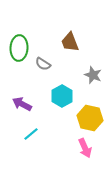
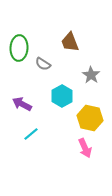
gray star: moved 2 px left; rotated 12 degrees clockwise
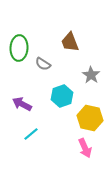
cyan hexagon: rotated 10 degrees clockwise
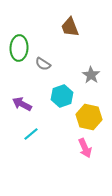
brown trapezoid: moved 15 px up
yellow hexagon: moved 1 px left, 1 px up
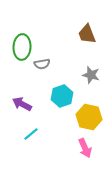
brown trapezoid: moved 17 px right, 7 px down
green ellipse: moved 3 px right, 1 px up
gray semicircle: moved 1 px left; rotated 42 degrees counterclockwise
gray star: rotated 18 degrees counterclockwise
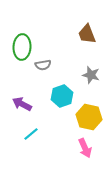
gray semicircle: moved 1 px right, 1 px down
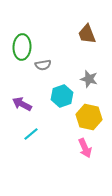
gray star: moved 2 px left, 4 px down
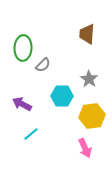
brown trapezoid: rotated 25 degrees clockwise
green ellipse: moved 1 px right, 1 px down
gray semicircle: rotated 35 degrees counterclockwise
gray star: rotated 18 degrees clockwise
cyan hexagon: rotated 20 degrees clockwise
yellow hexagon: moved 3 px right, 1 px up; rotated 20 degrees counterclockwise
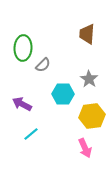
cyan hexagon: moved 1 px right, 2 px up
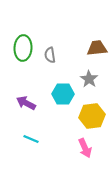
brown trapezoid: moved 10 px right, 14 px down; rotated 80 degrees clockwise
gray semicircle: moved 7 px right, 10 px up; rotated 126 degrees clockwise
purple arrow: moved 4 px right, 1 px up
cyan line: moved 5 px down; rotated 63 degrees clockwise
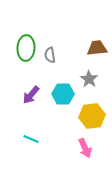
green ellipse: moved 3 px right
purple arrow: moved 5 px right, 8 px up; rotated 78 degrees counterclockwise
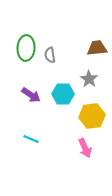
purple arrow: rotated 96 degrees counterclockwise
